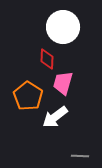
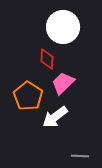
pink trapezoid: rotated 30 degrees clockwise
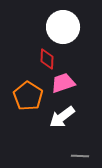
pink trapezoid: rotated 25 degrees clockwise
white arrow: moved 7 px right
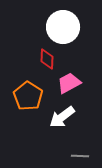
pink trapezoid: moved 6 px right; rotated 10 degrees counterclockwise
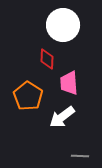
white circle: moved 2 px up
pink trapezoid: rotated 65 degrees counterclockwise
